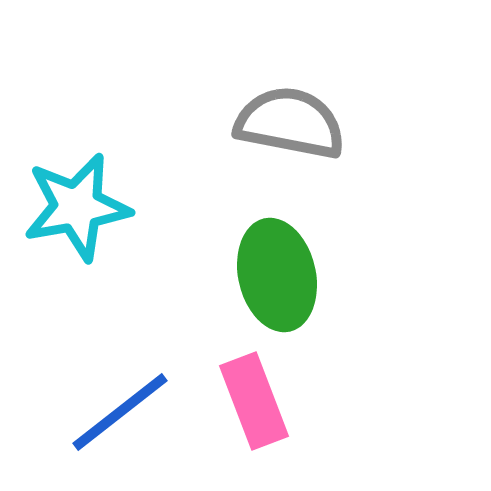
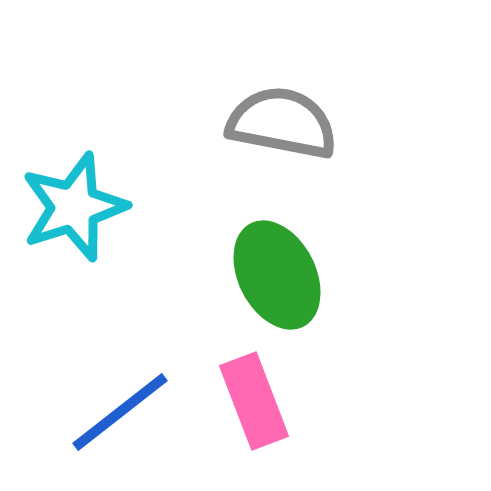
gray semicircle: moved 8 px left
cyan star: moved 3 px left; rotated 8 degrees counterclockwise
green ellipse: rotated 14 degrees counterclockwise
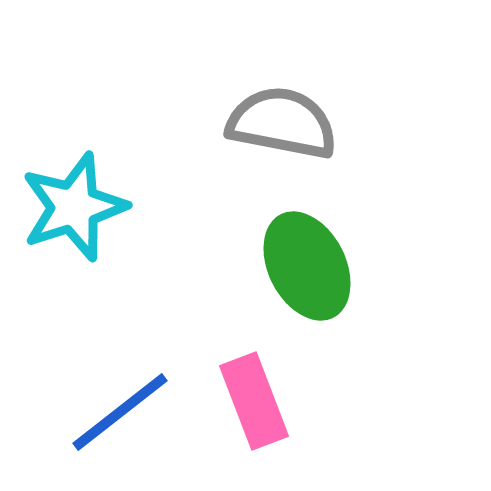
green ellipse: moved 30 px right, 9 px up
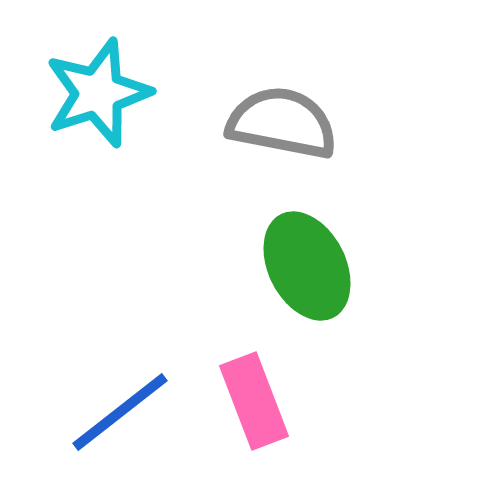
cyan star: moved 24 px right, 114 px up
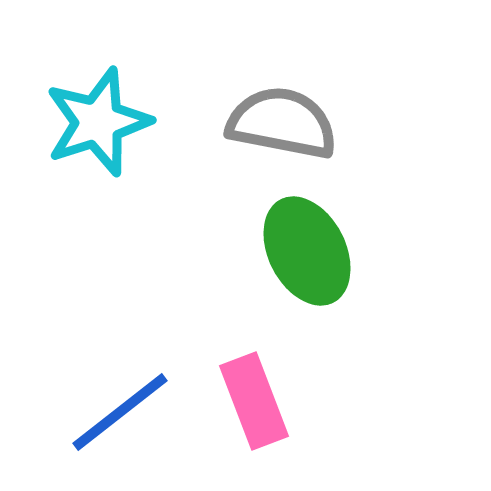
cyan star: moved 29 px down
green ellipse: moved 15 px up
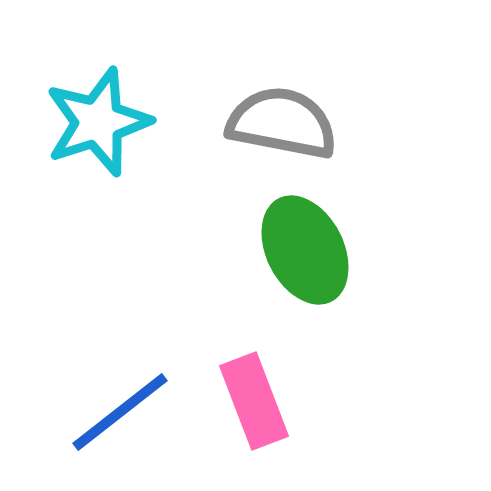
green ellipse: moved 2 px left, 1 px up
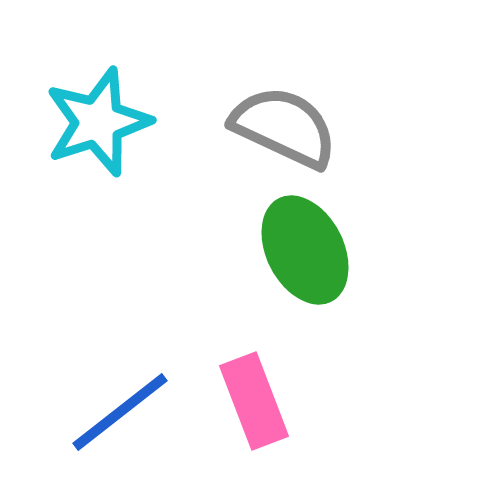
gray semicircle: moved 2 px right, 4 px down; rotated 14 degrees clockwise
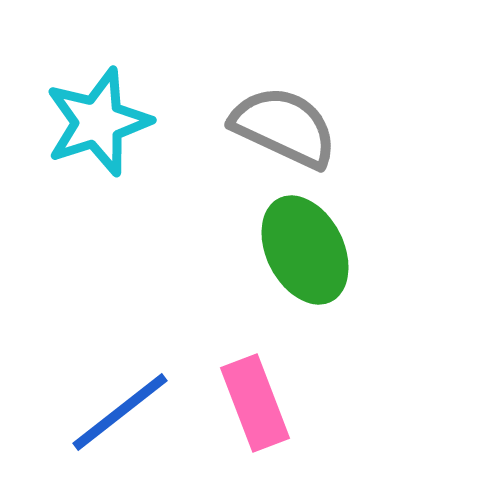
pink rectangle: moved 1 px right, 2 px down
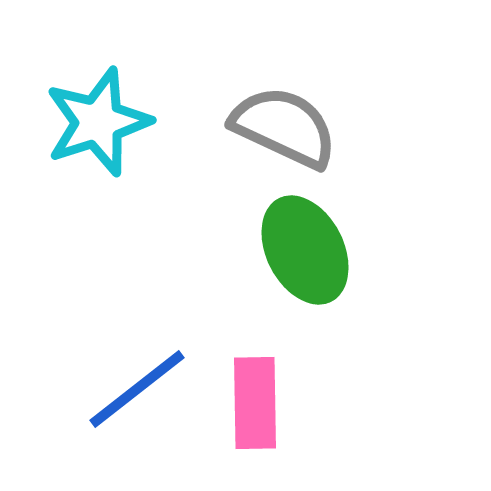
pink rectangle: rotated 20 degrees clockwise
blue line: moved 17 px right, 23 px up
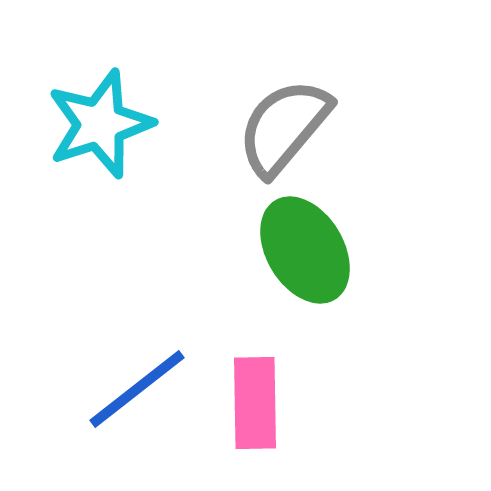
cyan star: moved 2 px right, 2 px down
gray semicircle: rotated 75 degrees counterclockwise
green ellipse: rotated 4 degrees counterclockwise
